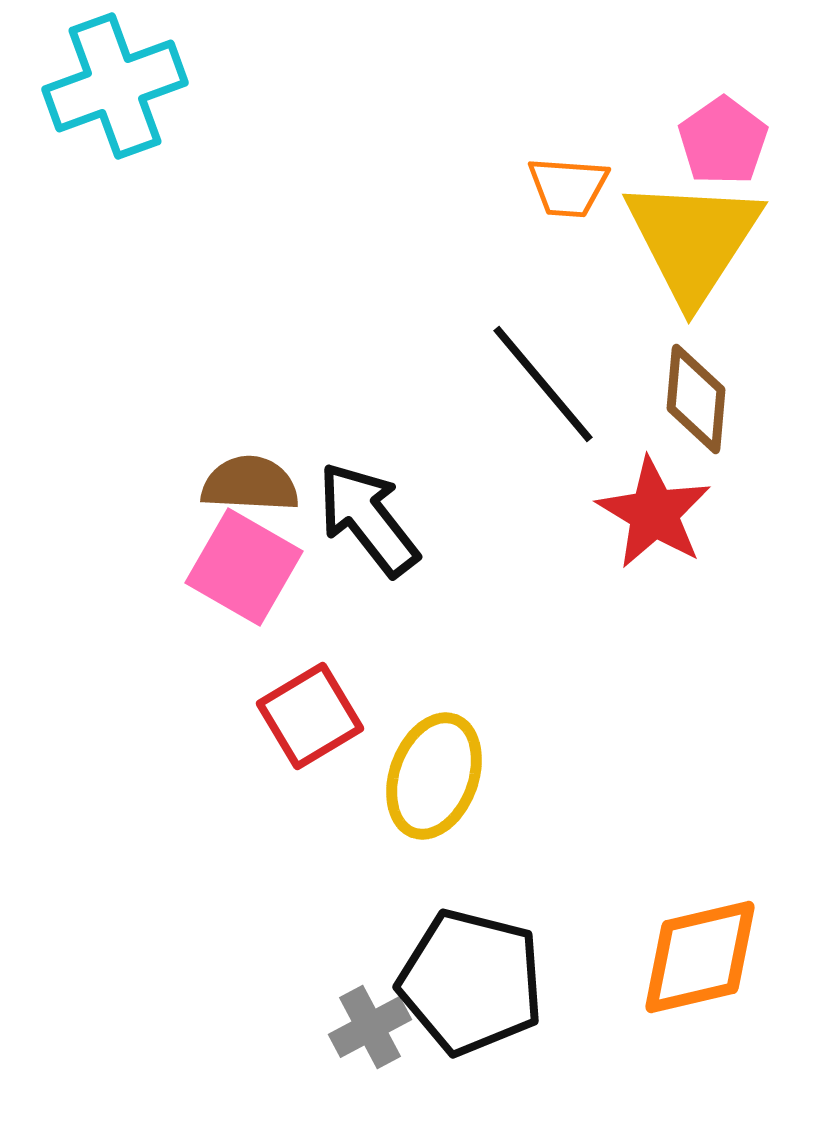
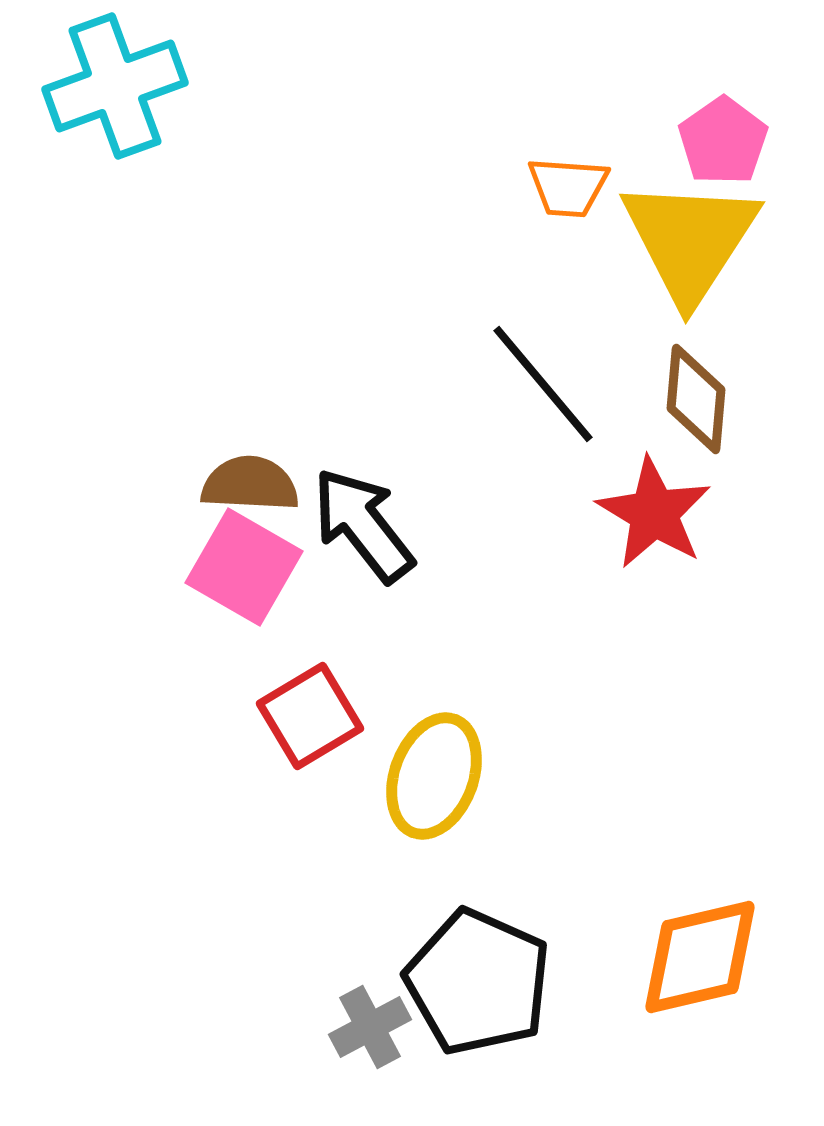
yellow triangle: moved 3 px left
black arrow: moved 5 px left, 6 px down
black pentagon: moved 7 px right; rotated 10 degrees clockwise
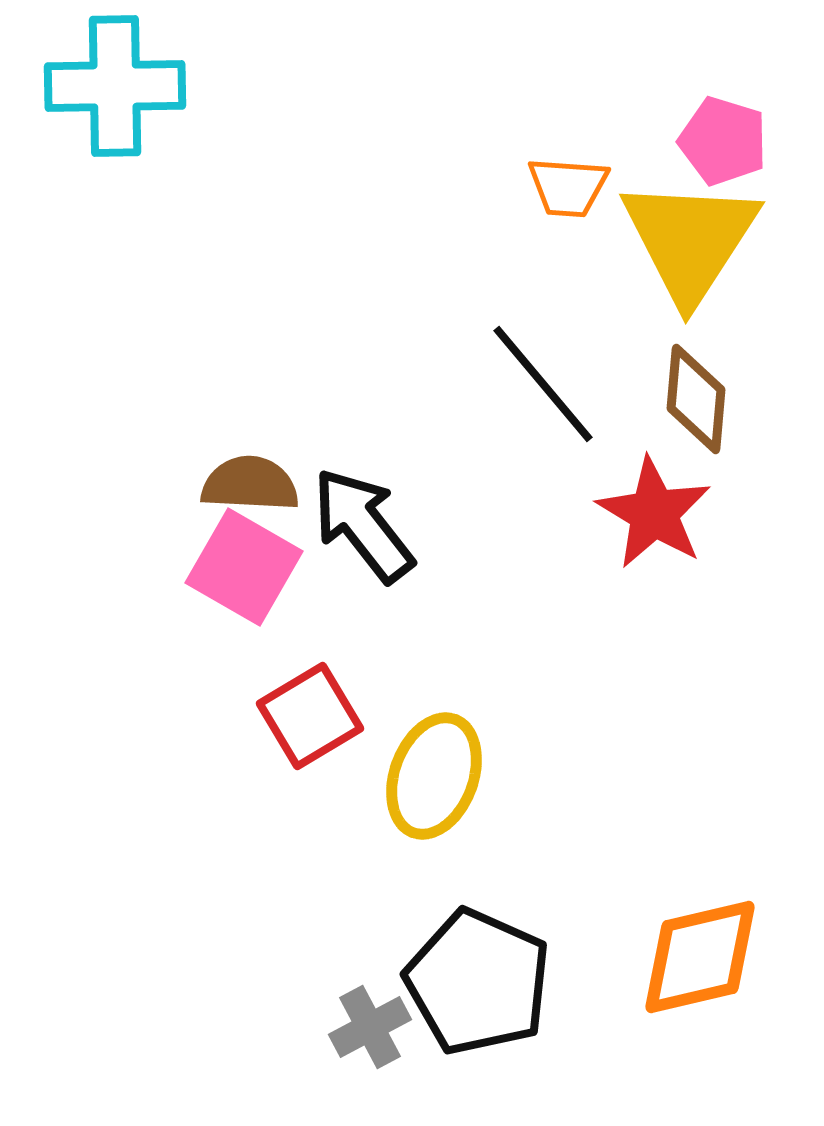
cyan cross: rotated 19 degrees clockwise
pink pentagon: rotated 20 degrees counterclockwise
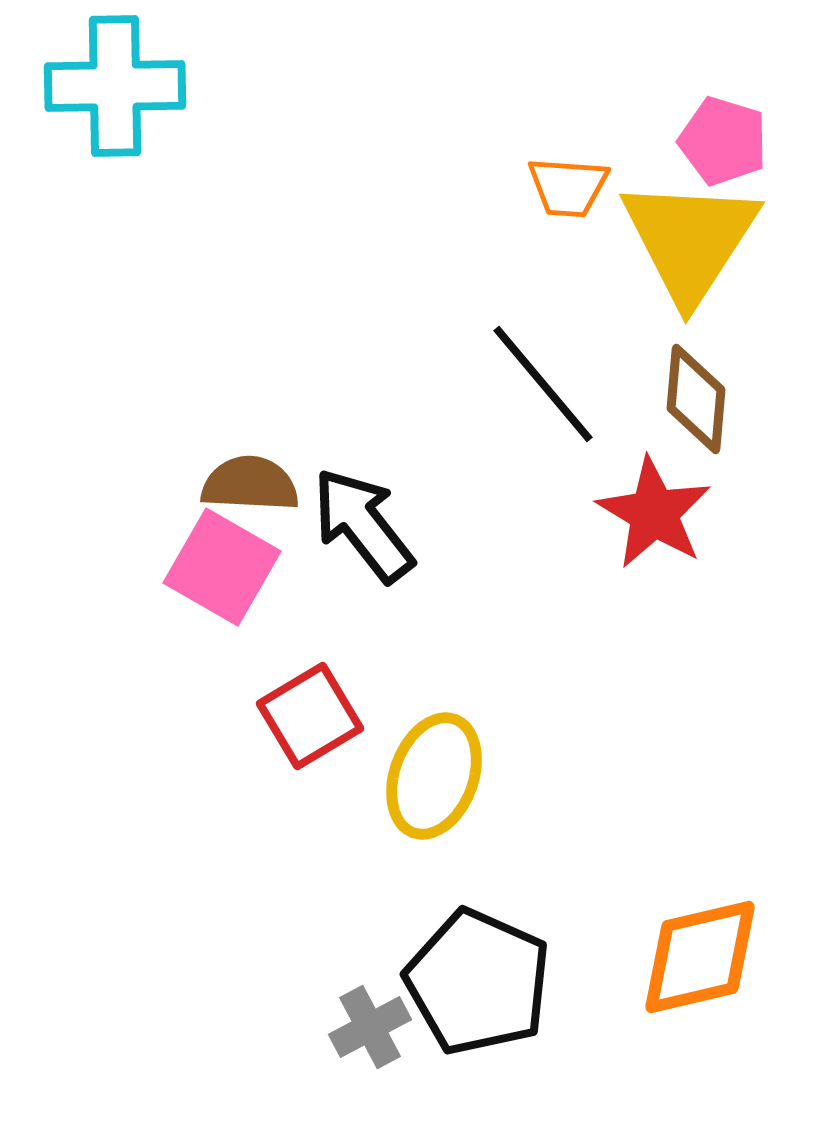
pink square: moved 22 px left
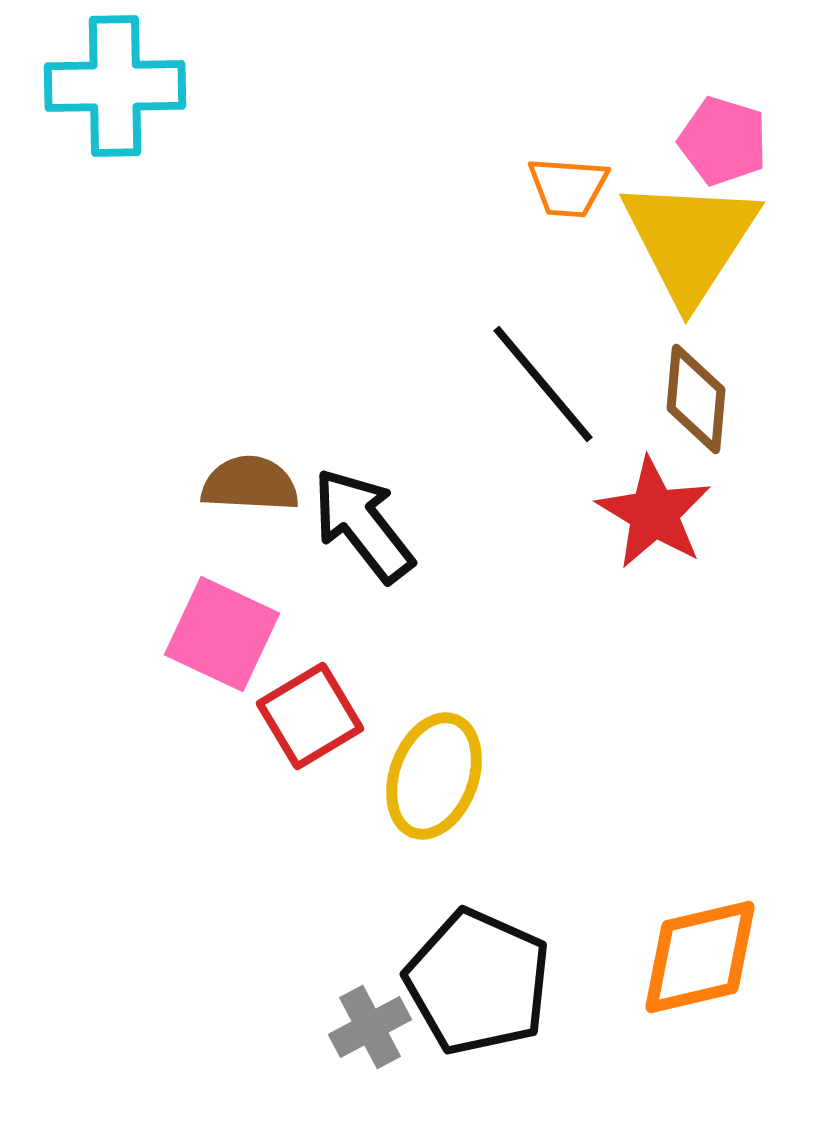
pink square: moved 67 px down; rotated 5 degrees counterclockwise
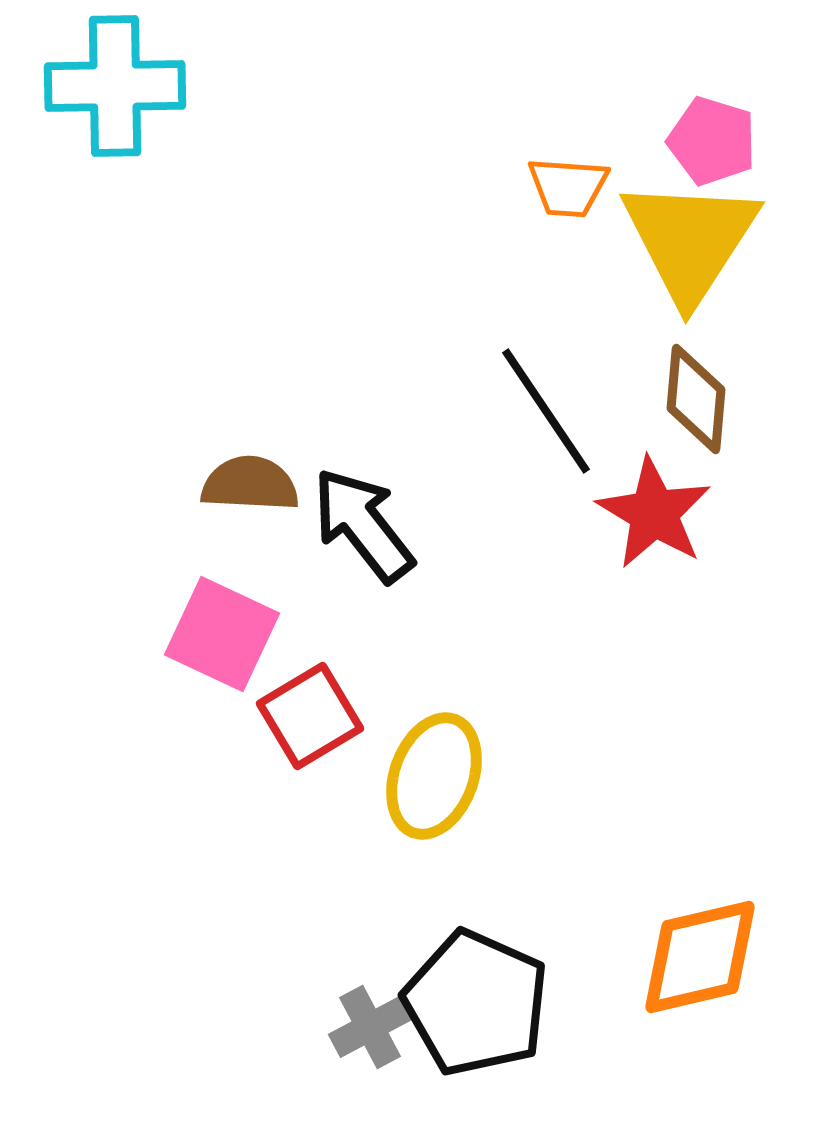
pink pentagon: moved 11 px left
black line: moved 3 px right, 27 px down; rotated 6 degrees clockwise
black pentagon: moved 2 px left, 21 px down
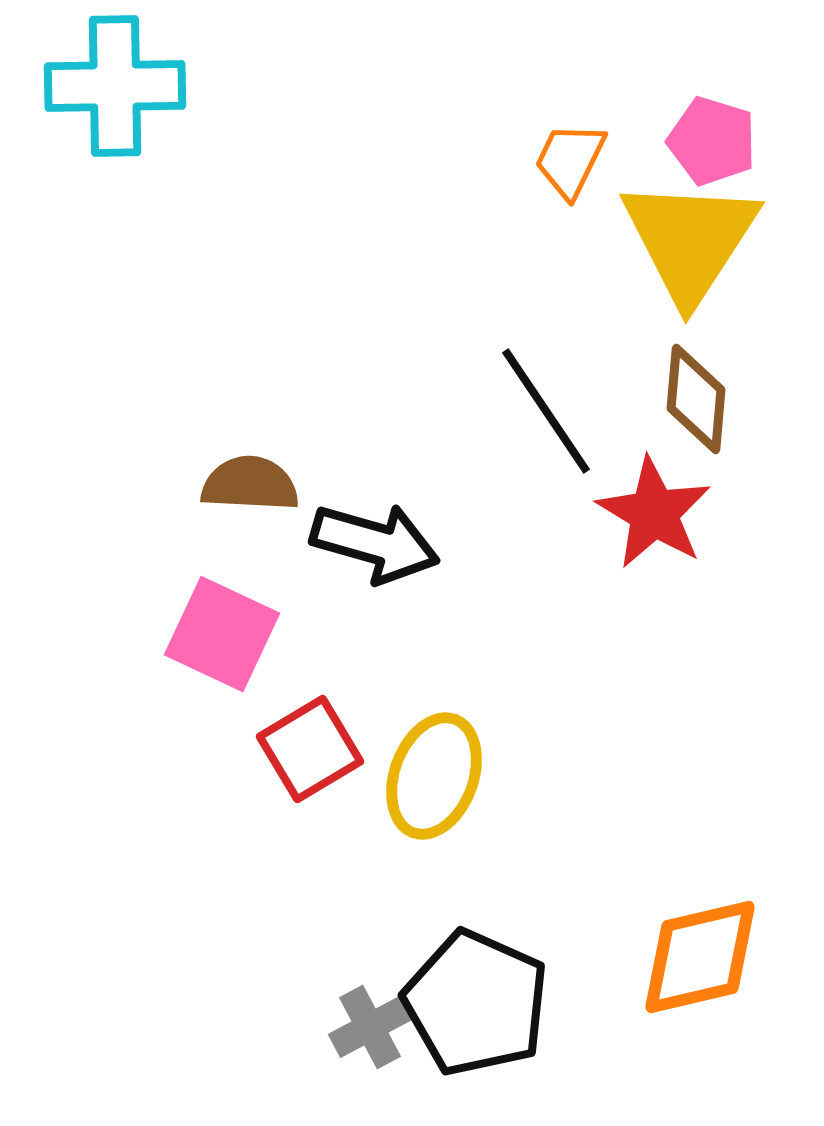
orange trapezoid: moved 2 px right, 27 px up; rotated 112 degrees clockwise
black arrow: moved 12 px right, 18 px down; rotated 144 degrees clockwise
red square: moved 33 px down
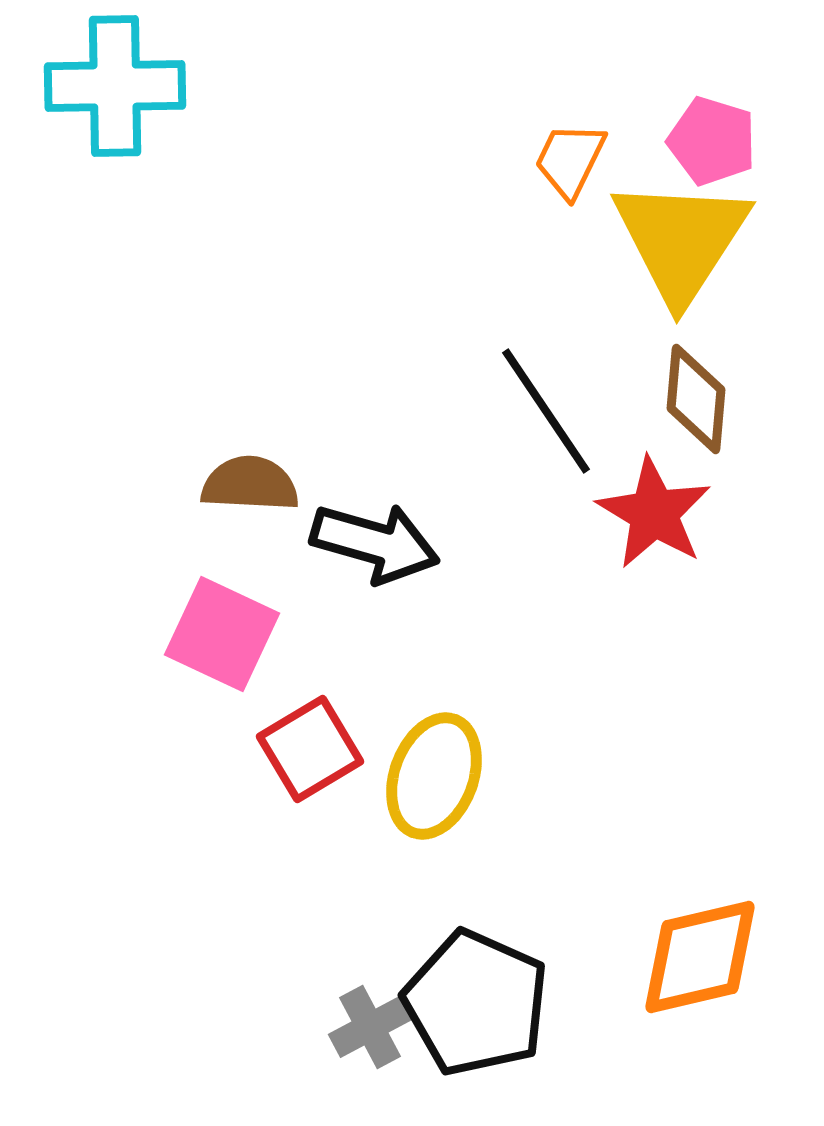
yellow triangle: moved 9 px left
